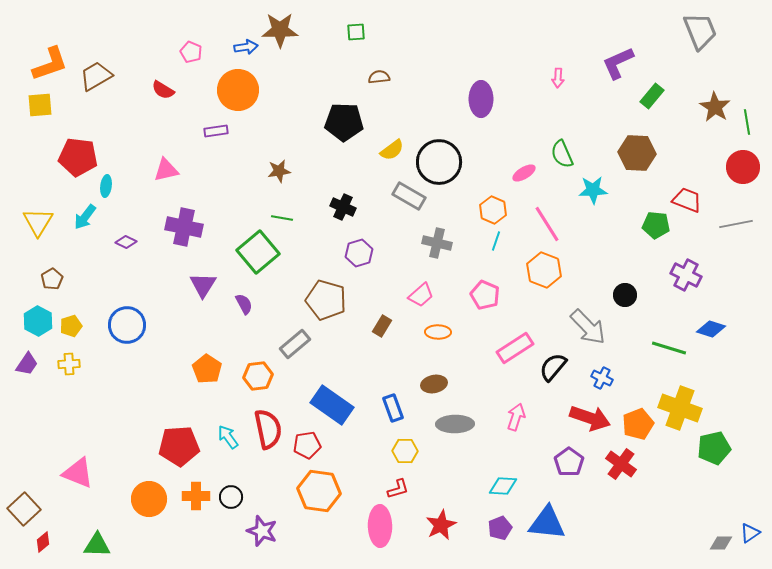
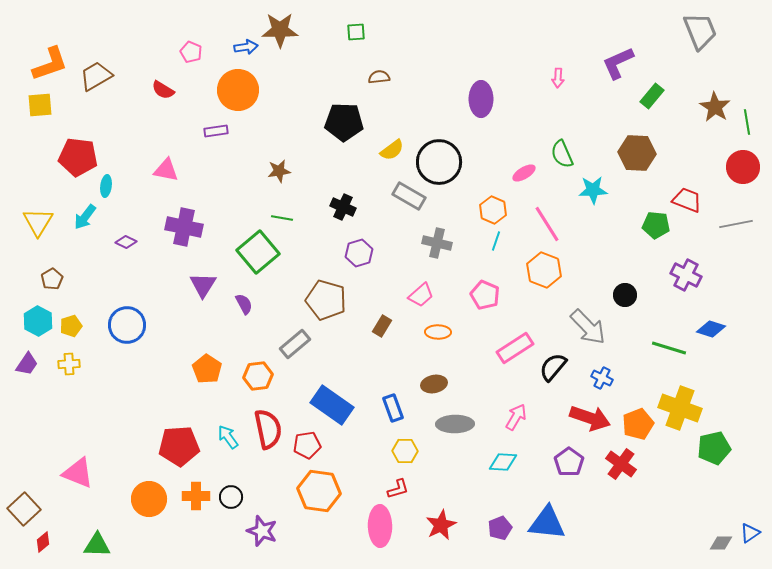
pink triangle at (166, 170): rotated 24 degrees clockwise
pink arrow at (516, 417): rotated 12 degrees clockwise
cyan diamond at (503, 486): moved 24 px up
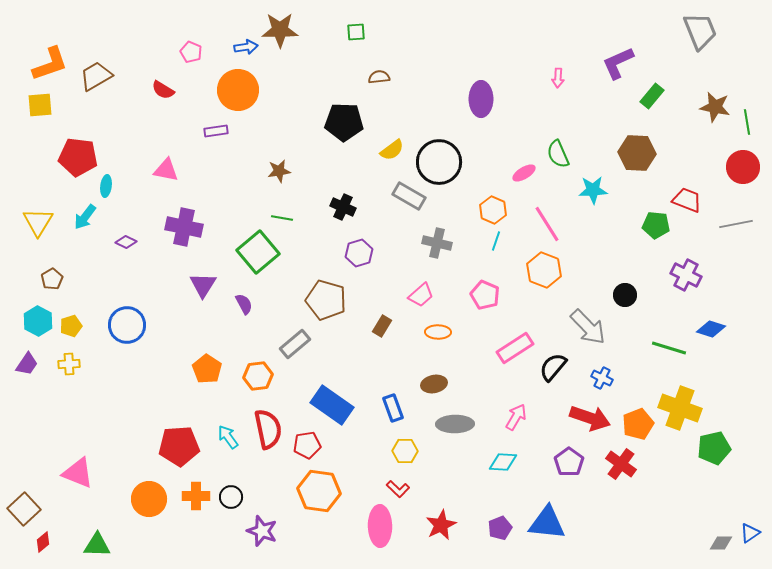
brown star at (715, 107): rotated 20 degrees counterclockwise
green semicircle at (562, 154): moved 4 px left
red L-shape at (398, 489): rotated 60 degrees clockwise
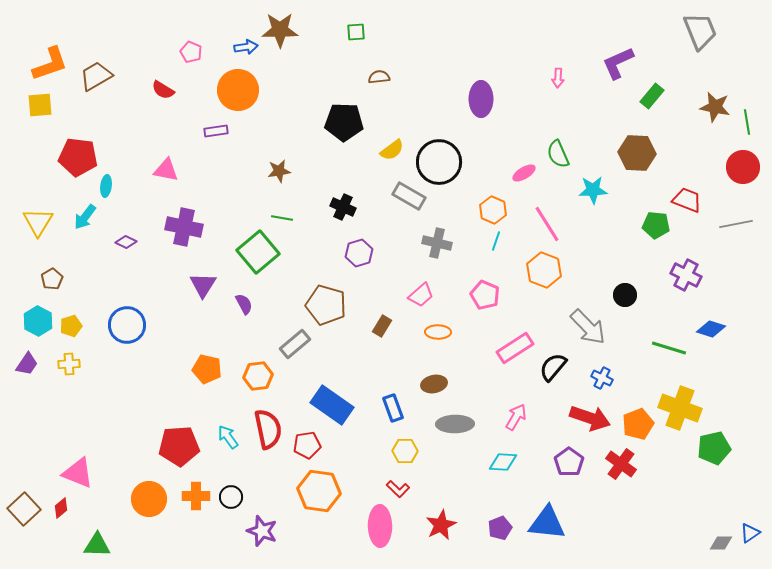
brown pentagon at (326, 300): moved 5 px down
orange pentagon at (207, 369): rotated 20 degrees counterclockwise
red diamond at (43, 542): moved 18 px right, 34 px up
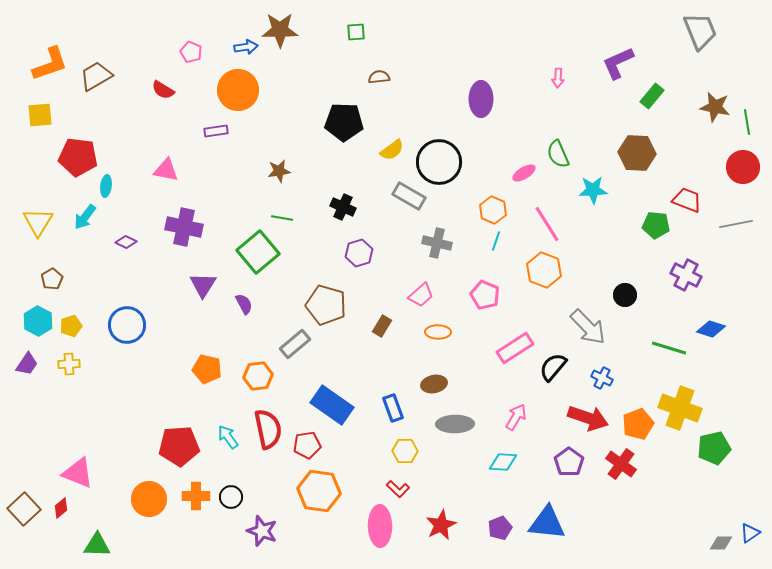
yellow square at (40, 105): moved 10 px down
red arrow at (590, 418): moved 2 px left
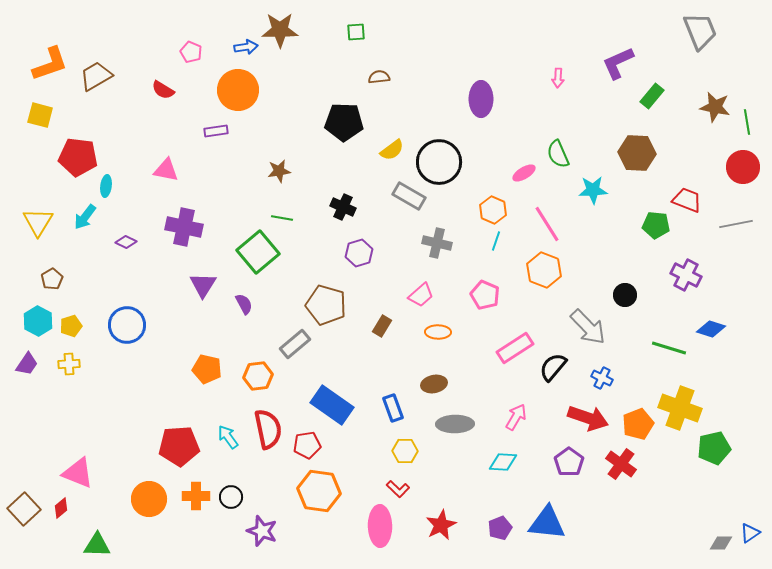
yellow square at (40, 115): rotated 20 degrees clockwise
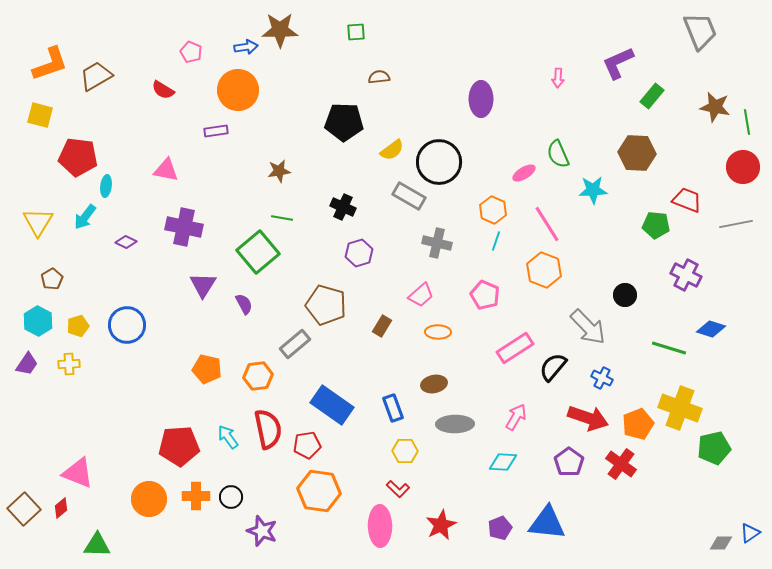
yellow pentagon at (71, 326): moved 7 px right
